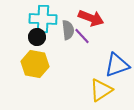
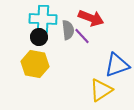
black circle: moved 2 px right
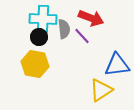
gray semicircle: moved 4 px left, 1 px up
blue triangle: rotated 12 degrees clockwise
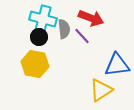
cyan cross: rotated 12 degrees clockwise
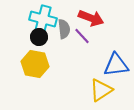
blue triangle: moved 1 px left
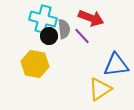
black circle: moved 10 px right, 1 px up
yellow triangle: moved 1 px left, 1 px up
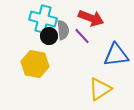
gray semicircle: moved 1 px left, 1 px down
blue triangle: moved 10 px up
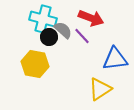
gray semicircle: rotated 42 degrees counterclockwise
black circle: moved 1 px down
blue triangle: moved 1 px left, 4 px down
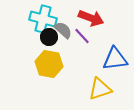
yellow hexagon: moved 14 px right
yellow triangle: rotated 15 degrees clockwise
